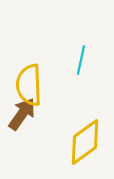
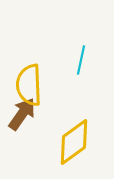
yellow diamond: moved 11 px left
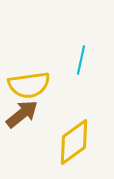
yellow semicircle: rotated 96 degrees counterclockwise
brown arrow: rotated 16 degrees clockwise
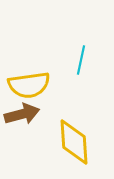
brown arrow: rotated 24 degrees clockwise
yellow diamond: rotated 57 degrees counterclockwise
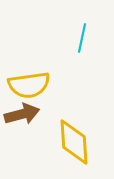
cyan line: moved 1 px right, 22 px up
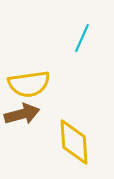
cyan line: rotated 12 degrees clockwise
yellow semicircle: moved 1 px up
